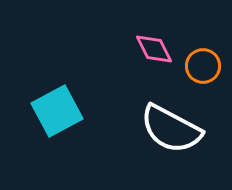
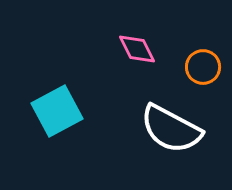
pink diamond: moved 17 px left
orange circle: moved 1 px down
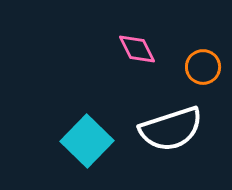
cyan square: moved 30 px right, 30 px down; rotated 18 degrees counterclockwise
white semicircle: rotated 46 degrees counterclockwise
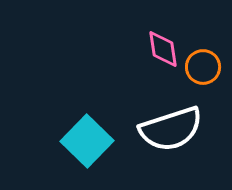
pink diamond: moved 26 px right; rotated 18 degrees clockwise
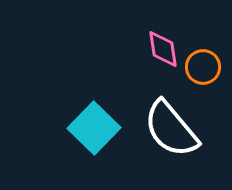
white semicircle: rotated 68 degrees clockwise
cyan square: moved 7 px right, 13 px up
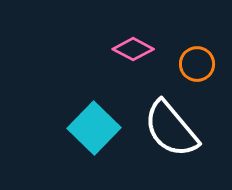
pink diamond: moved 30 px left; rotated 54 degrees counterclockwise
orange circle: moved 6 px left, 3 px up
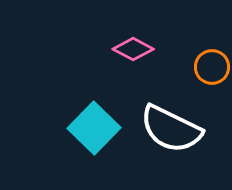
orange circle: moved 15 px right, 3 px down
white semicircle: rotated 24 degrees counterclockwise
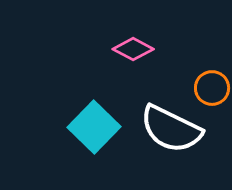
orange circle: moved 21 px down
cyan square: moved 1 px up
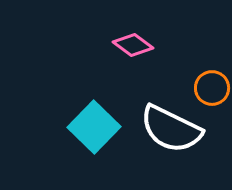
pink diamond: moved 4 px up; rotated 9 degrees clockwise
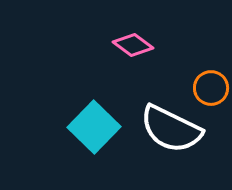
orange circle: moved 1 px left
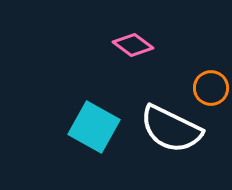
cyan square: rotated 15 degrees counterclockwise
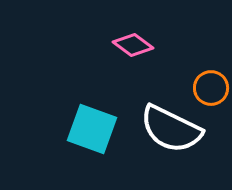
cyan square: moved 2 px left, 2 px down; rotated 9 degrees counterclockwise
